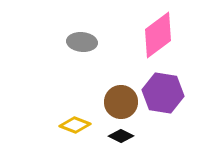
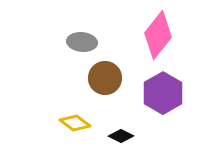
pink diamond: rotated 15 degrees counterclockwise
purple hexagon: rotated 21 degrees clockwise
brown circle: moved 16 px left, 24 px up
yellow diamond: moved 2 px up; rotated 16 degrees clockwise
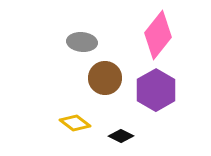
purple hexagon: moved 7 px left, 3 px up
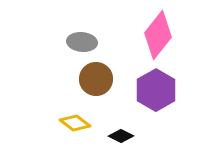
brown circle: moved 9 px left, 1 px down
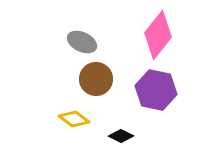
gray ellipse: rotated 20 degrees clockwise
purple hexagon: rotated 18 degrees counterclockwise
yellow diamond: moved 1 px left, 4 px up
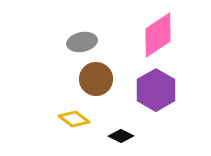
pink diamond: rotated 18 degrees clockwise
gray ellipse: rotated 36 degrees counterclockwise
purple hexagon: rotated 18 degrees clockwise
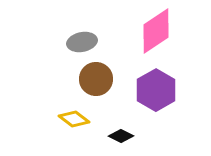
pink diamond: moved 2 px left, 4 px up
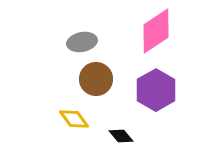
yellow diamond: rotated 16 degrees clockwise
black diamond: rotated 25 degrees clockwise
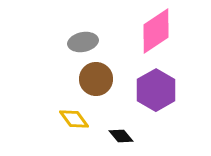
gray ellipse: moved 1 px right
